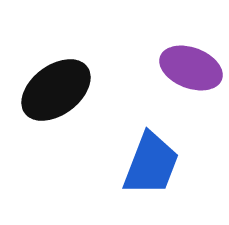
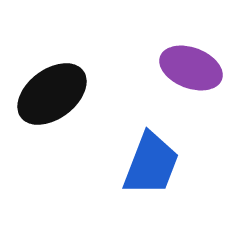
black ellipse: moved 4 px left, 4 px down
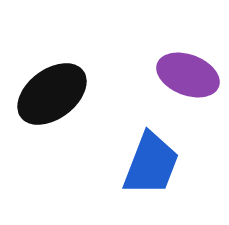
purple ellipse: moved 3 px left, 7 px down
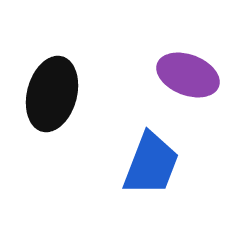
black ellipse: rotated 38 degrees counterclockwise
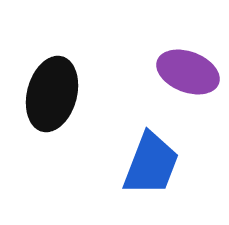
purple ellipse: moved 3 px up
